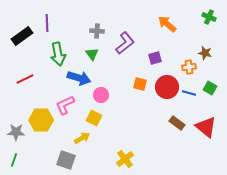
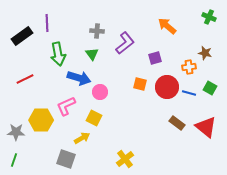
orange arrow: moved 2 px down
pink circle: moved 1 px left, 3 px up
pink L-shape: moved 1 px right, 1 px down
gray square: moved 1 px up
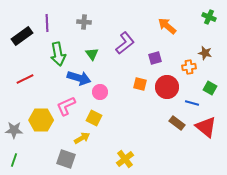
gray cross: moved 13 px left, 9 px up
blue line: moved 3 px right, 10 px down
gray star: moved 2 px left, 2 px up
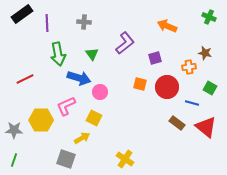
orange arrow: rotated 18 degrees counterclockwise
black rectangle: moved 22 px up
yellow cross: rotated 18 degrees counterclockwise
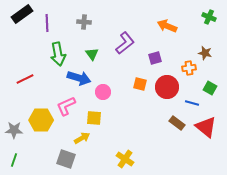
orange cross: moved 1 px down
pink circle: moved 3 px right
yellow square: rotated 21 degrees counterclockwise
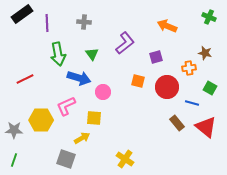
purple square: moved 1 px right, 1 px up
orange square: moved 2 px left, 3 px up
brown rectangle: rotated 14 degrees clockwise
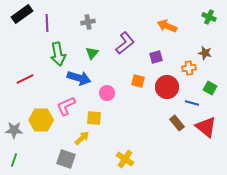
gray cross: moved 4 px right; rotated 16 degrees counterclockwise
green triangle: moved 1 px up; rotated 16 degrees clockwise
pink circle: moved 4 px right, 1 px down
yellow arrow: rotated 14 degrees counterclockwise
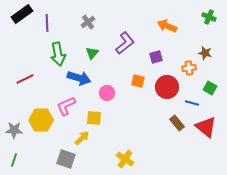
gray cross: rotated 24 degrees counterclockwise
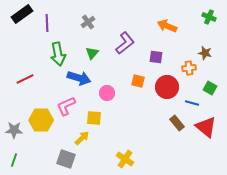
purple square: rotated 24 degrees clockwise
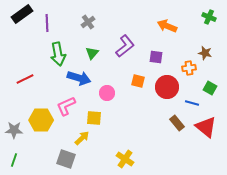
purple L-shape: moved 3 px down
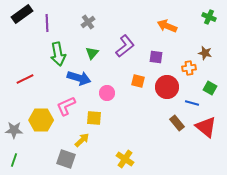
yellow arrow: moved 2 px down
